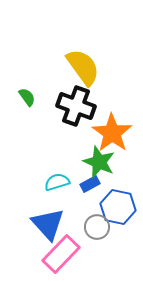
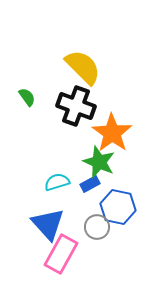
yellow semicircle: rotated 9 degrees counterclockwise
pink rectangle: rotated 15 degrees counterclockwise
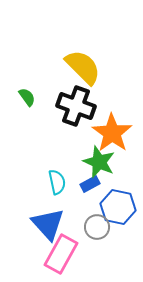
cyan semicircle: rotated 95 degrees clockwise
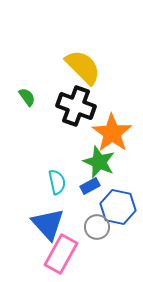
blue rectangle: moved 2 px down
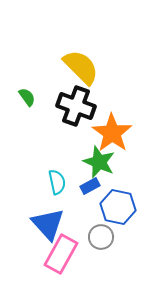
yellow semicircle: moved 2 px left
gray circle: moved 4 px right, 10 px down
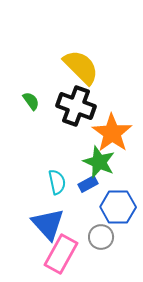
green semicircle: moved 4 px right, 4 px down
blue rectangle: moved 2 px left, 2 px up
blue hexagon: rotated 12 degrees counterclockwise
